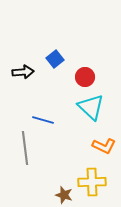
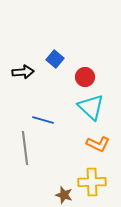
blue square: rotated 12 degrees counterclockwise
orange L-shape: moved 6 px left, 2 px up
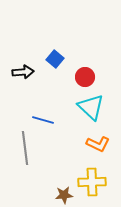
brown star: rotated 24 degrees counterclockwise
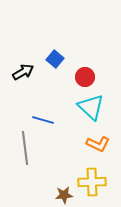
black arrow: rotated 25 degrees counterclockwise
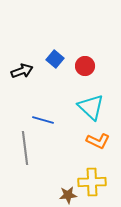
black arrow: moved 1 px left, 1 px up; rotated 10 degrees clockwise
red circle: moved 11 px up
orange L-shape: moved 3 px up
brown star: moved 4 px right
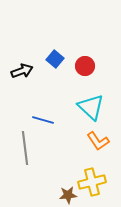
orange L-shape: rotated 30 degrees clockwise
yellow cross: rotated 12 degrees counterclockwise
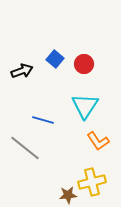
red circle: moved 1 px left, 2 px up
cyan triangle: moved 6 px left, 1 px up; rotated 20 degrees clockwise
gray line: rotated 44 degrees counterclockwise
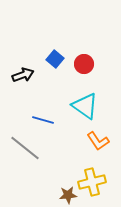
black arrow: moved 1 px right, 4 px down
cyan triangle: rotated 28 degrees counterclockwise
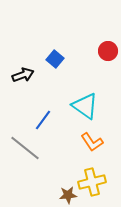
red circle: moved 24 px right, 13 px up
blue line: rotated 70 degrees counterclockwise
orange L-shape: moved 6 px left, 1 px down
